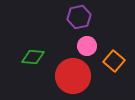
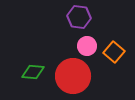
purple hexagon: rotated 20 degrees clockwise
green diamond: moved 15 px down
orange square: moved 9 px up
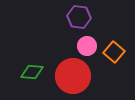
green diamond: moved 1 px left
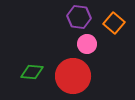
pink circle: moved 2 px up
orange square: moved 29 px up
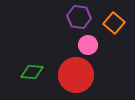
pink circle: moved 1 px right, 1 px down
red circle: moved 3 px right, 1 px up
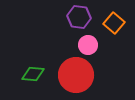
green diamond: moved 1 px right, 2 px down
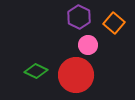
purple hexagon: rotated 20 degrees clockwise
green diamond: moved 3 px right, 3 px up; rotated 20 degrees clockwise
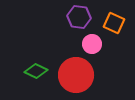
purple hexagon: rotated 20 degrees counterclockwise
orange square: rotated 15 degrees counterclockwise
pink circle: moved 4 px right, 1 px up
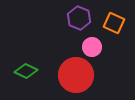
purple hexagon: moved 1 px down; rotated 15 degrees clockwise
pink circle: moved 3 px down
green diamond: moved 10 px left
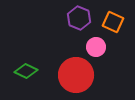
orange square: moved 1 px left, 1 px up
pink circle: moved 4 px right
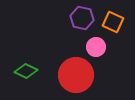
purple hexagon: moved 3 px right; rotated 10 degrees counterclockwise
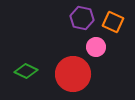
red circle: moved 3 px left, 1 px up
